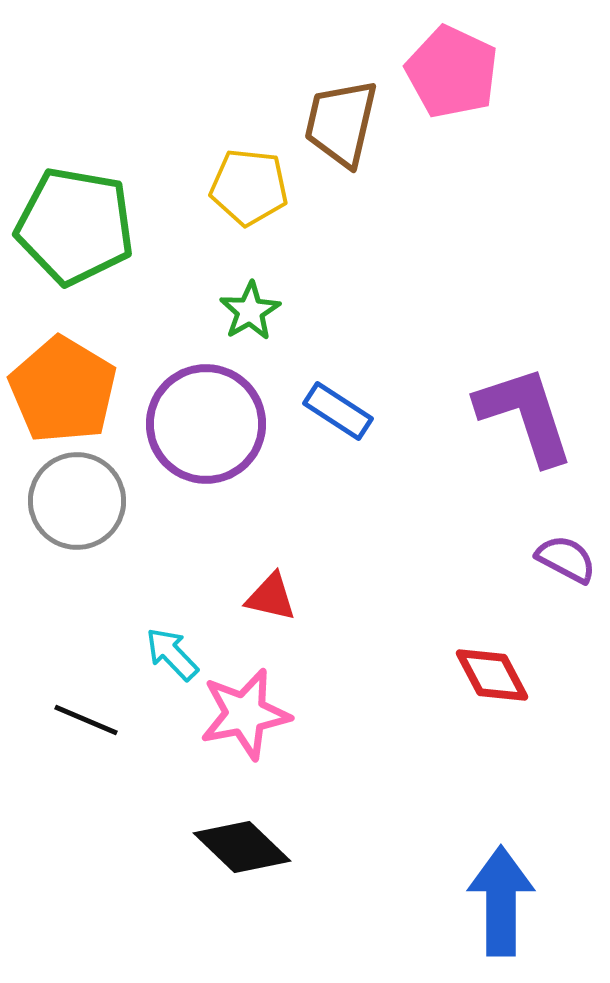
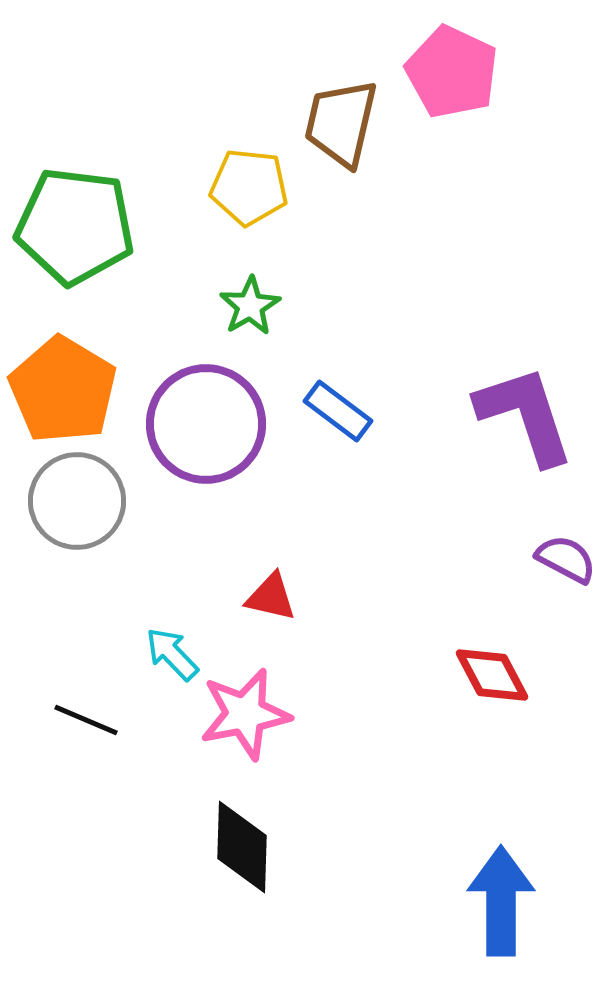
green pentagon: rotated 3 degrees counterclockwise
green star: moved 5 px up
blue rectangle: rotated 4 degrees clockwise
black diamond: rotated 48 degrees clockwise
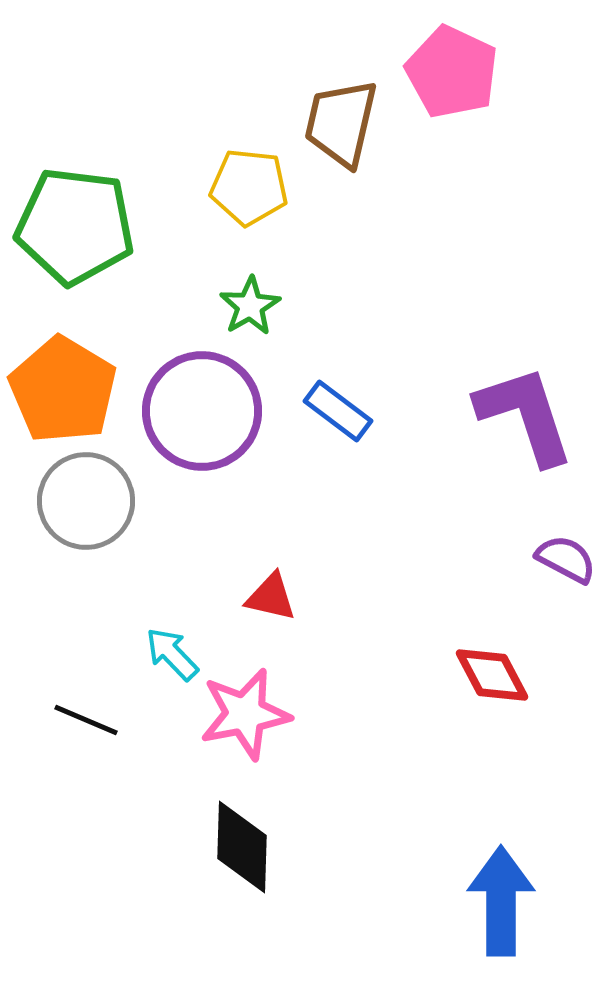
purple circle: moved 4 px left, 13 px up
gray circle: moved 9 px right
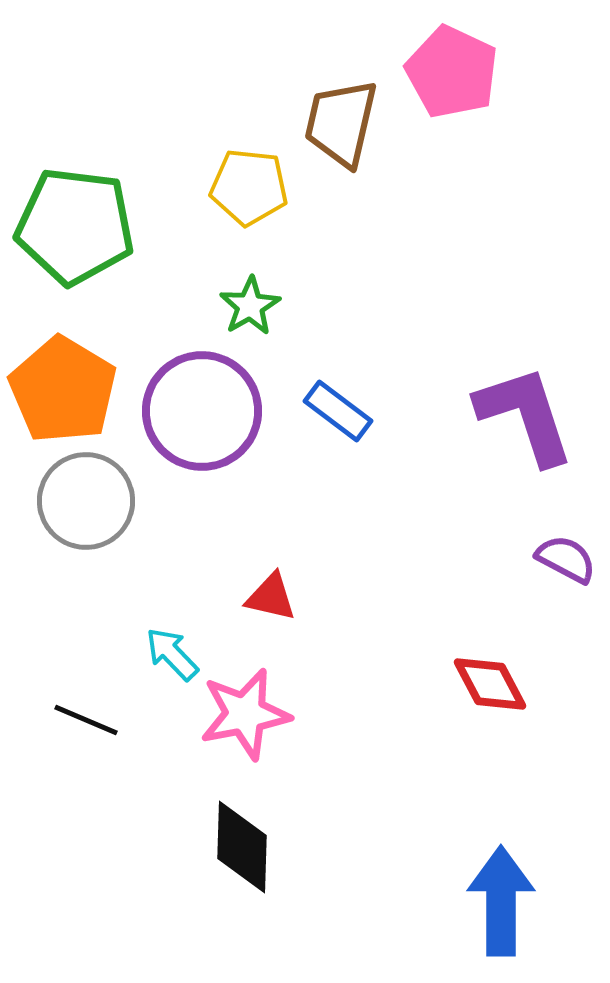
red diamond: moved 2 px left, 9 px down
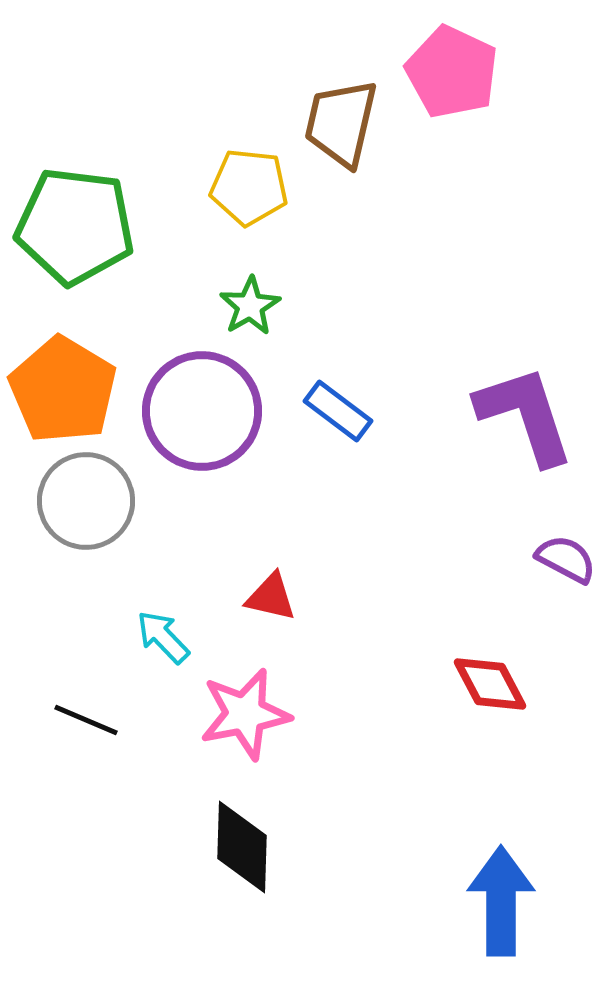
cyan arrow: moved 9 px left, 17 px up
